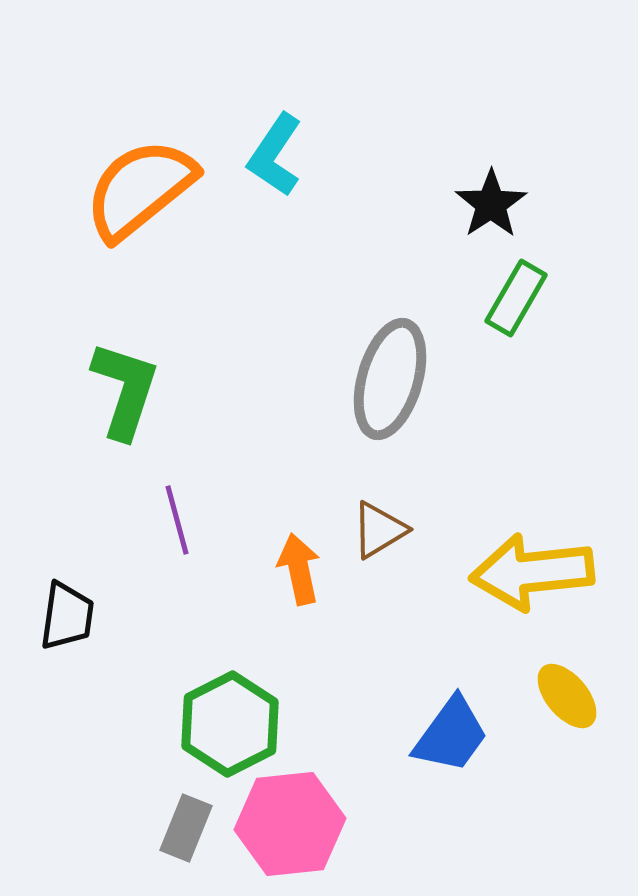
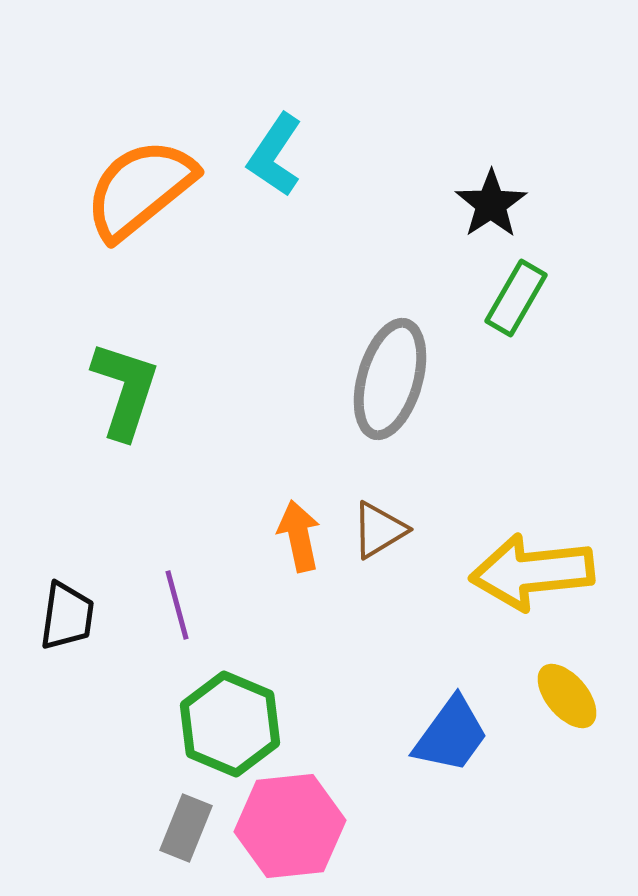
purple line: moved 85 px down
orange arrow: moved 33 px up
green hexagon: rotated 10 degrees counterclockwise
pink hexagon: moved 2 px down
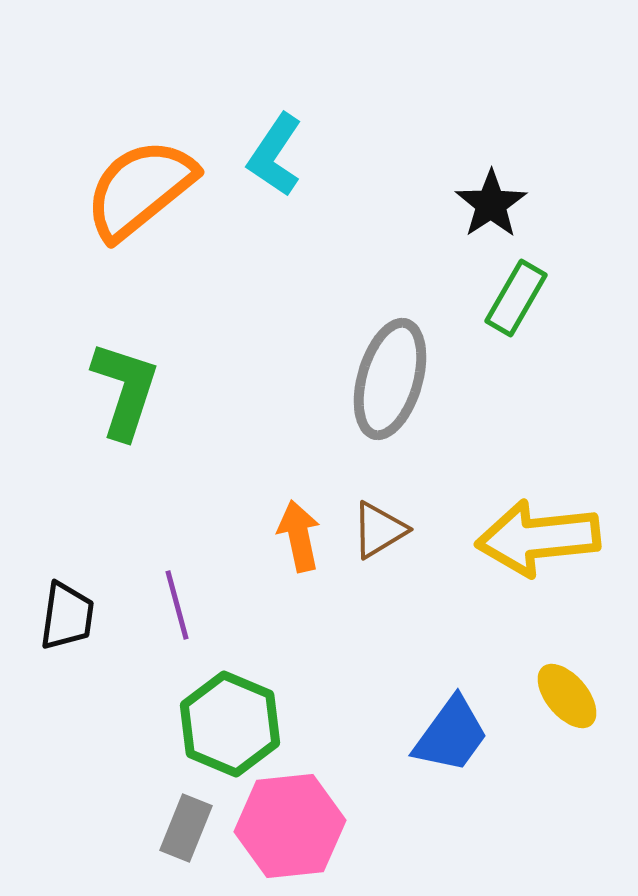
yellow arrow: moved 6 px right, 34 px up
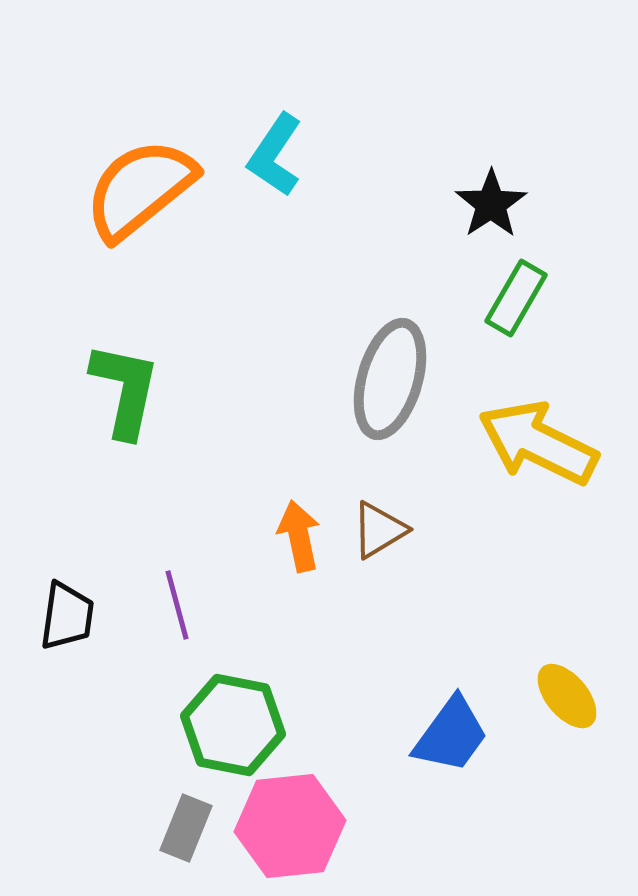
green L-shape: rotated 6 degrees counterclockwise
yellow arrow: moved 95 px up; rotated 32 degrees clockwise
green hexagon: moved 3 px right, 1 px down; rotated 12 degrees counterclockwise
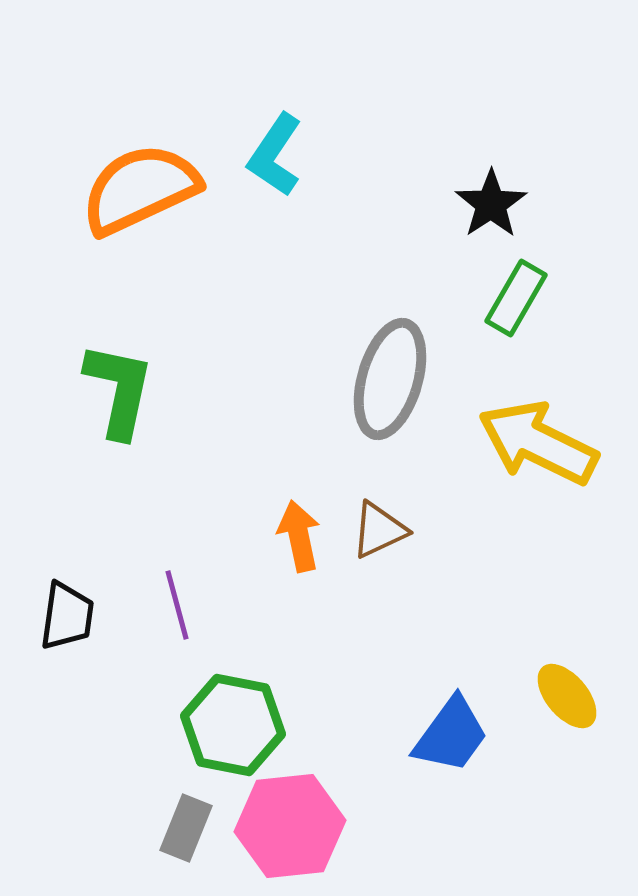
orange semicircle: rotated 14 degrees clockwise
green L-shape: moved 6 px left
brown triangle: rotated 6 degrees clockwise
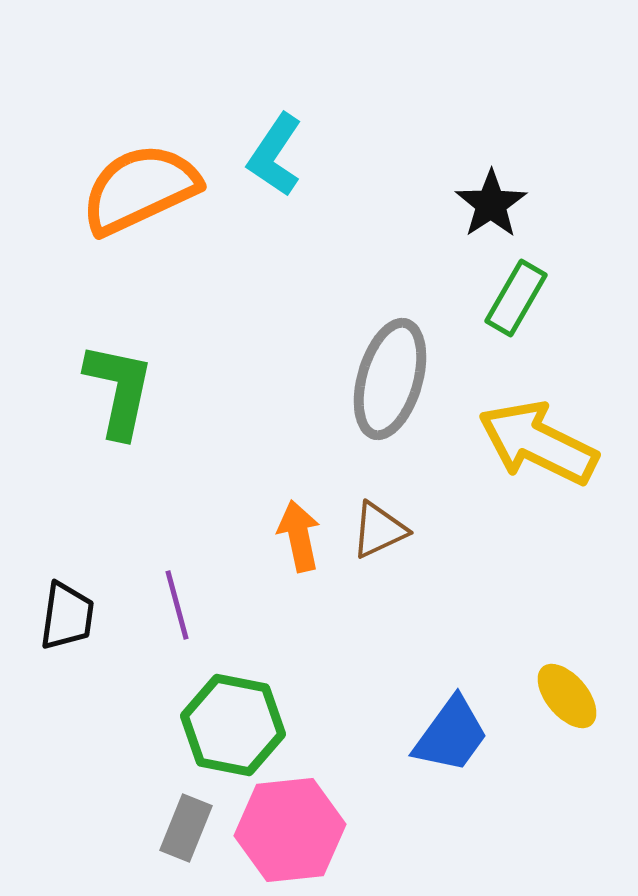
pink hexagon: moved 4 px down
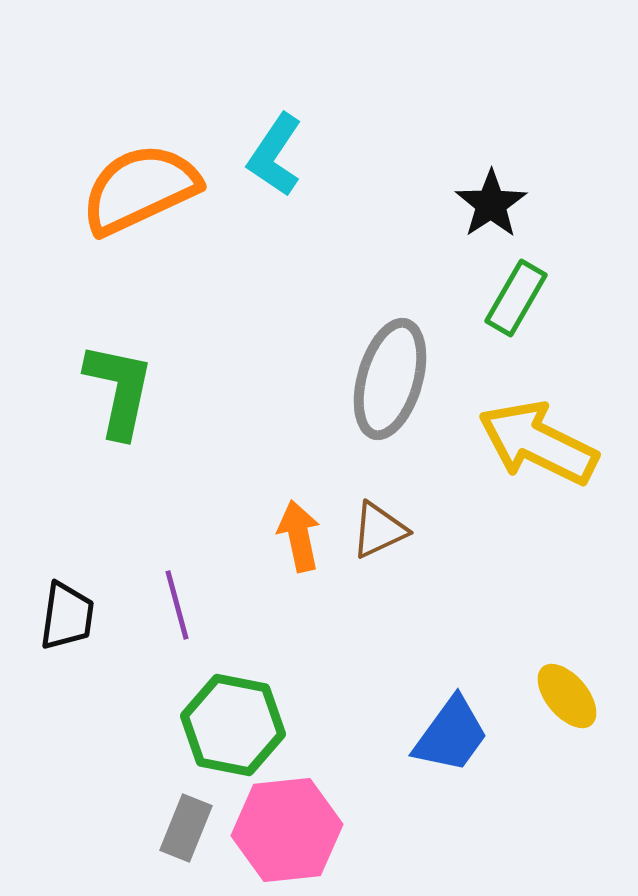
pink hexagon: moved 3 px left
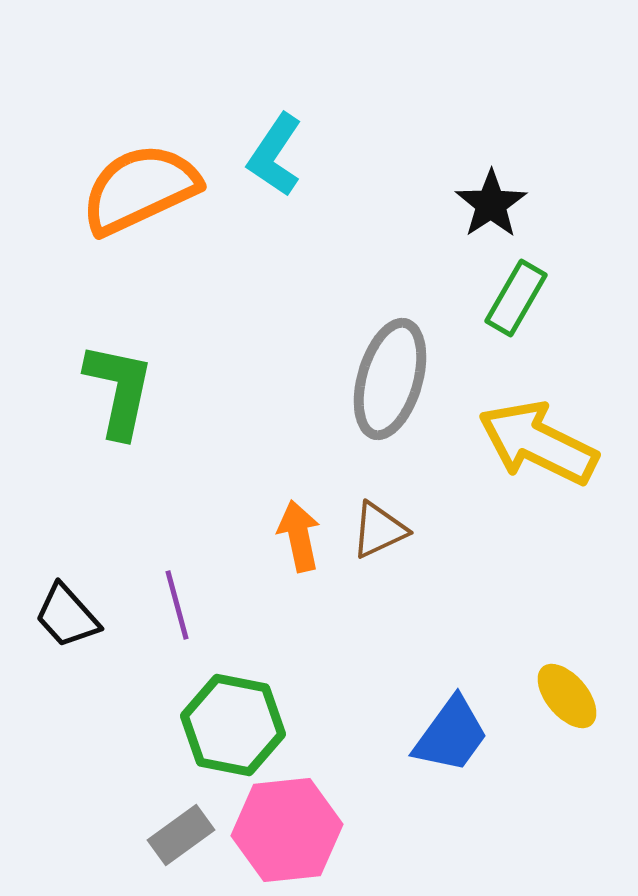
black trapezoid: rotated 130 degrees clockwise
gray rectangle: moved 5 px left, 7 px down; rotated 32 degrees clockwise
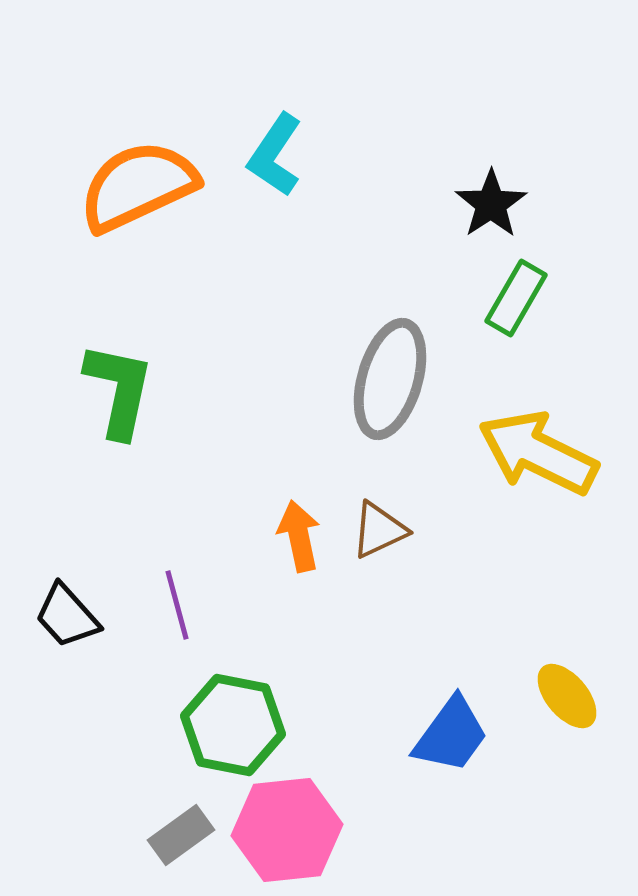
orange semicircle: moved 2 px left, 3 px up
yellow arrow: moved 10 px down
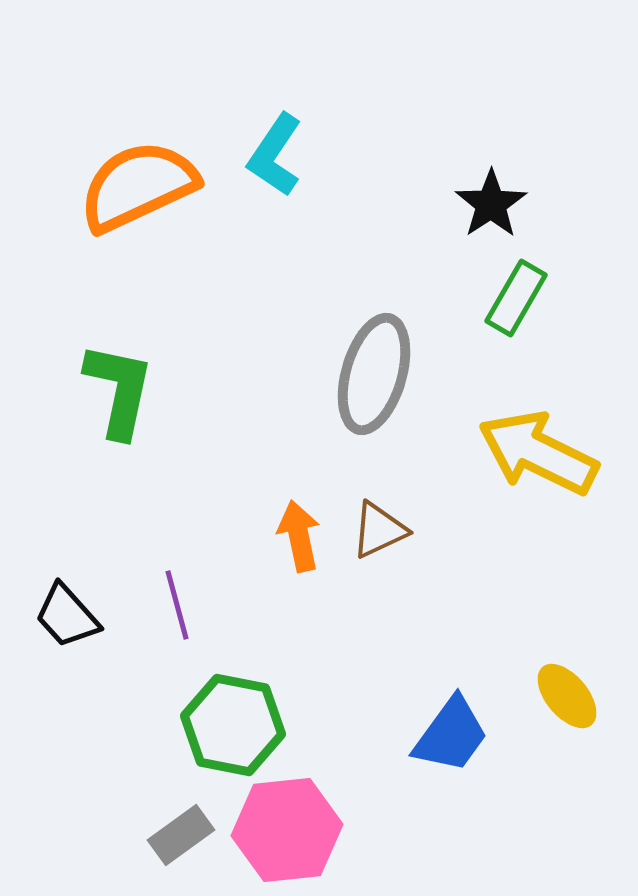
gray ellipse: moved 16 px left, 5 px up
